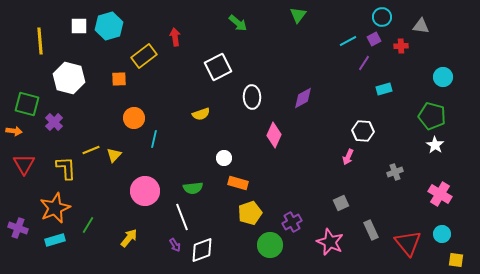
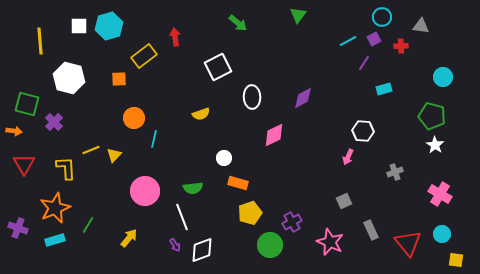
pink diamond at (274, 135): rotated 40 degrees clockwise
gray square at (341, 203): moved 3 px right, 2 px up
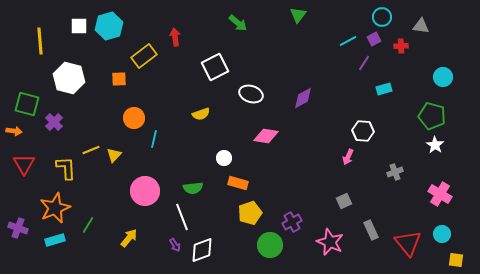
white square at (218, 67): moved 3 px left
white ellipse at (252, 97): moved 1 px left, 3 px up; rotated 70 degrees counterclockwise
pink diamond at (274, 135): moved 8 px left, 1 px down; rotated 35 degrees clockwise
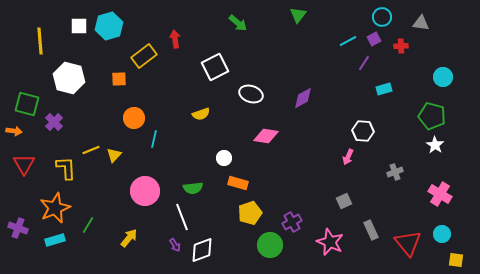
gray triangle at (421, 26): moved 3 px up
red arrow at (175, 37): moved 2 px down
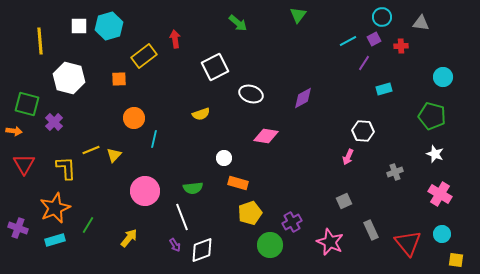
white star at (435, 145): moved 9 px down; rotated 12 degrees counterclockwise
